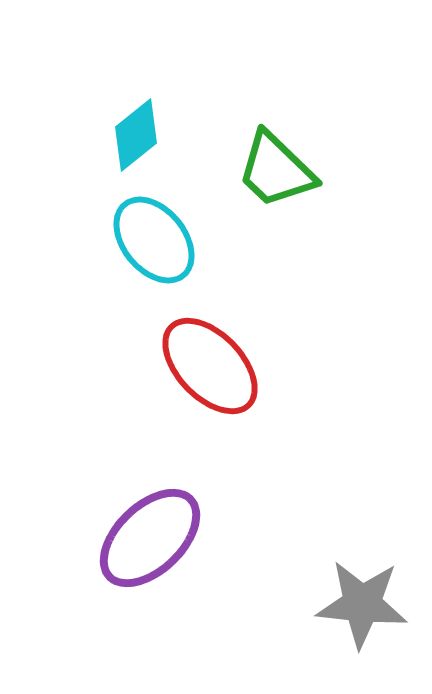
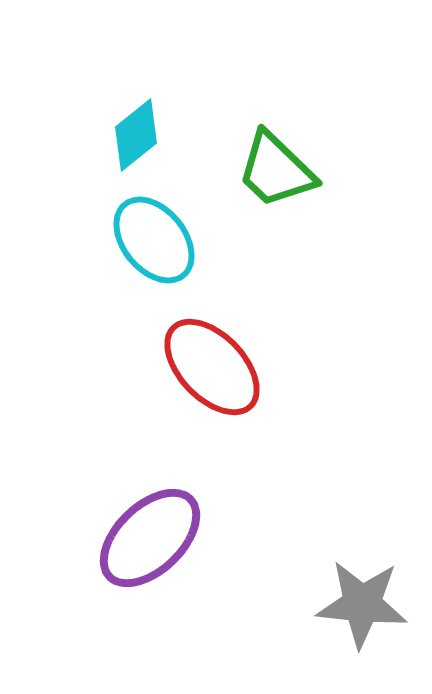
red ellipse: moved 2 px right, 1 px down
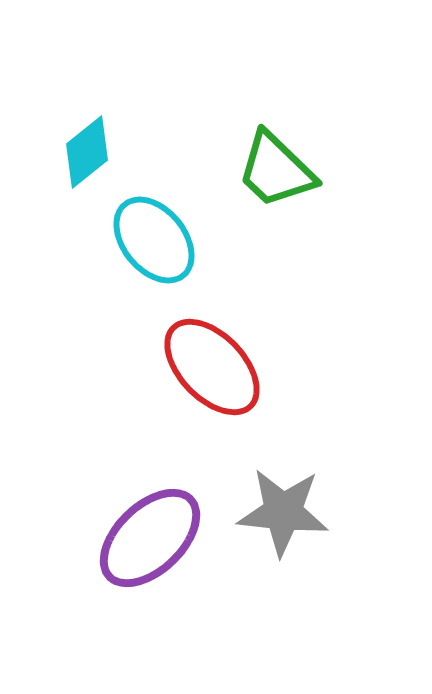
cyan diamond: moved 49 px left, 17 px down
gray star: moved 79 px left, 92 px up
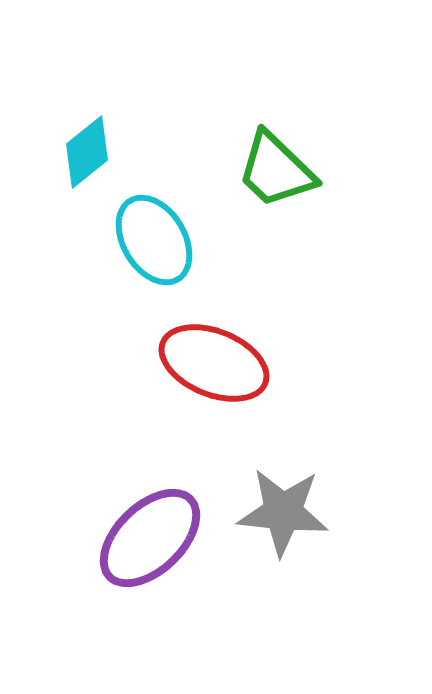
cyan ellipse: rotated 8 degrees clockwise
red ellipse: moved 2 px right, 4 px up; rotated 24 degrees counterclockwise
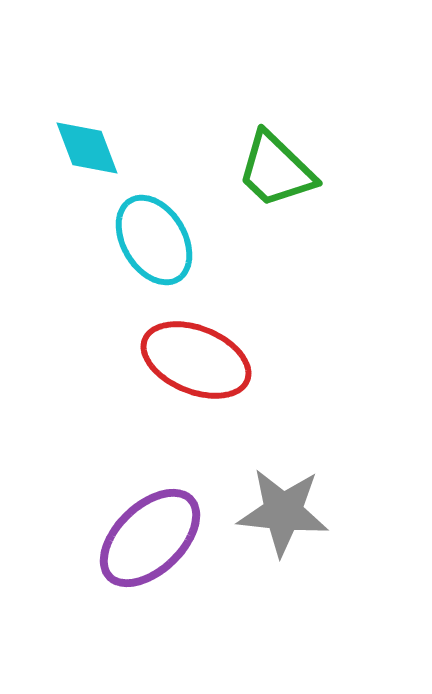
cyan diamond: moved 4 px up; rotated 72 degrees counterclockwise
red ellipse: moved 18 px left, 3 px up
